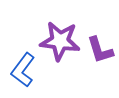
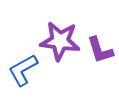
blue L-shape: rotated 24 degrees clockwise
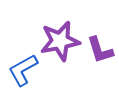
purple star: rotated 18 degrees counterclockwise
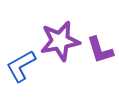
blue L-shape: moved 2 px left, 4 px up
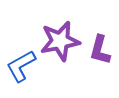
purple L-shape: rotated 32 degrees clockwise
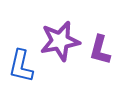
blue L-shape: rotated 48 degrees counterclockwise
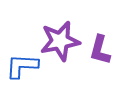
blue L-shape: moved 1 px right; rotated 80 degrees clockwise
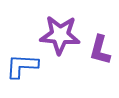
purple star: moved 6 px up; rotated 15 degrees clockwise
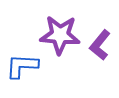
purple L-shape: moved 5 px up; rotated 24 degrees clockwise
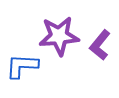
purple star: moved 1 px left, 1 px down; rotated 9 degrees counterclockwise
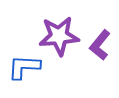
blue L-shape: moved 2 px right, 1 px down
